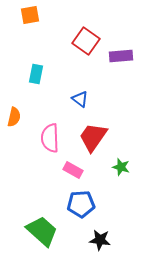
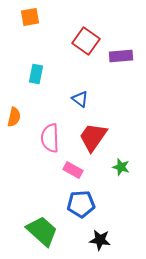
orange square: moved 2 px down
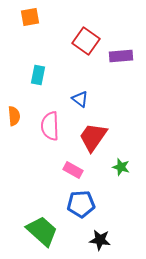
cyan rectangle: moved 2 px right, 1 px down
orange semicircle: moved 1 px up; rotated 18 degrees counterclockwise
pink semicircle: moved 12 px up
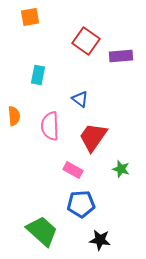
green star: moved 2 px down
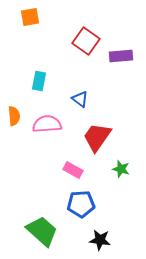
cyan rectangle: moved 1 px right, 6 px down
pink semicircle: moved 3 px left, 2 px up; rotated 88 degrees clockwise
red trapezoid: moved 4 px right
